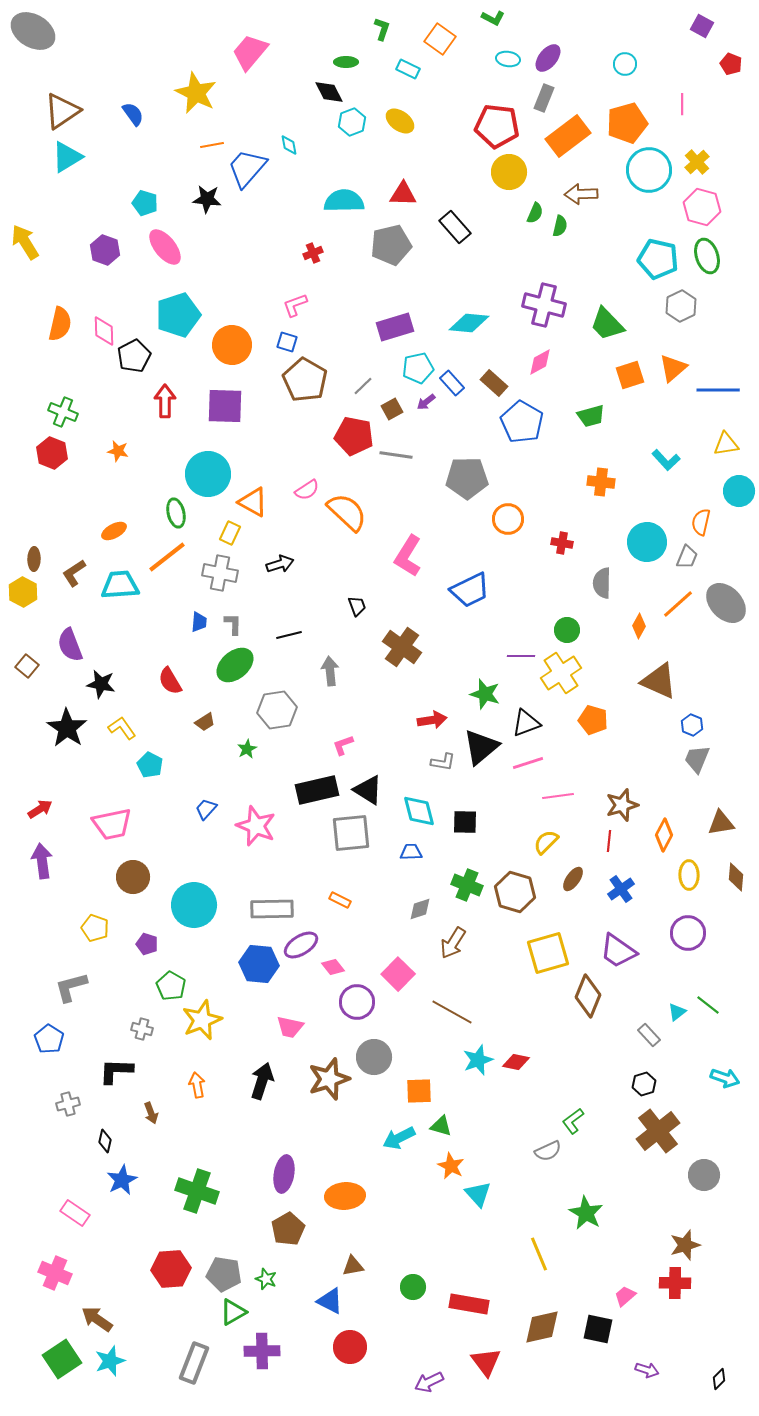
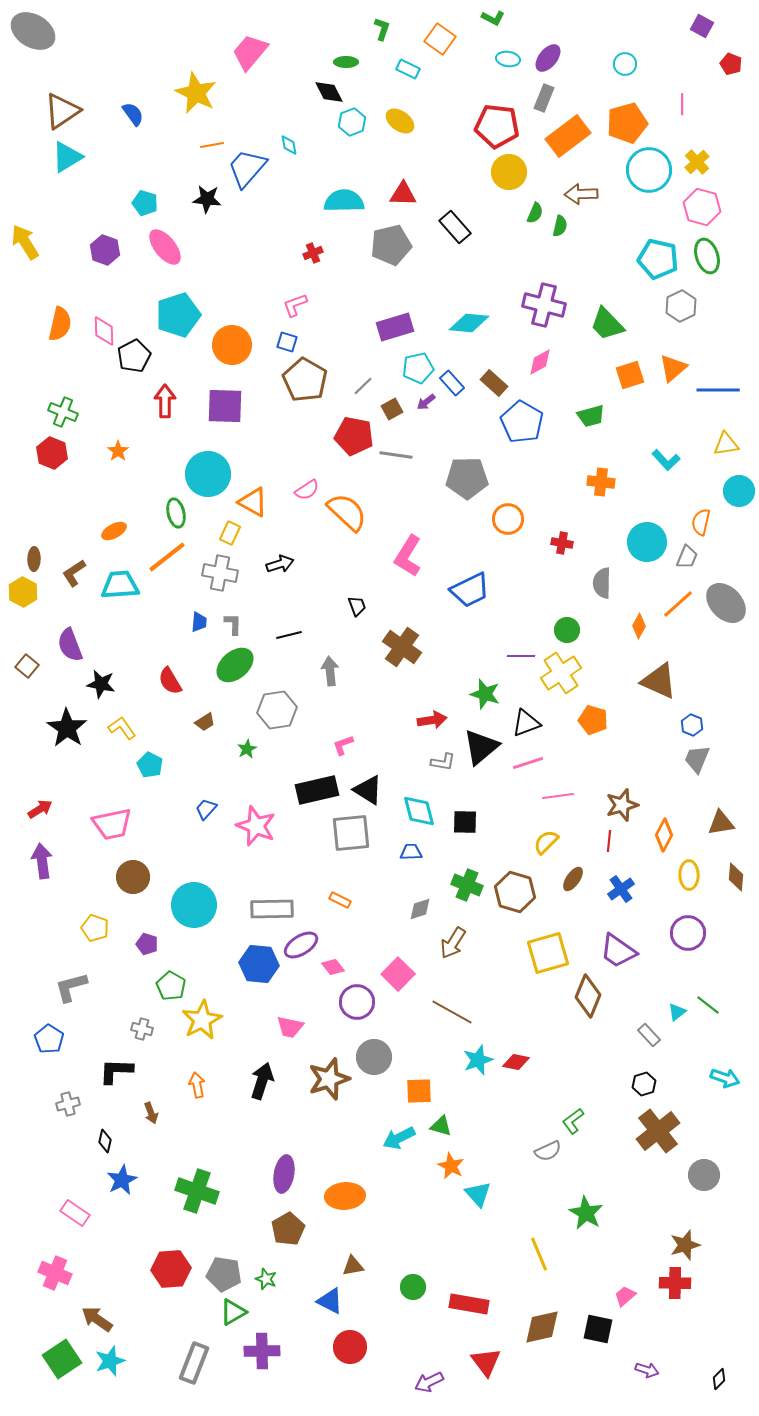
orange star at (118, 451): rotated 25 degrees clockwise
yellow star at (202, 1020): rotated 6 degrees counterclockwise
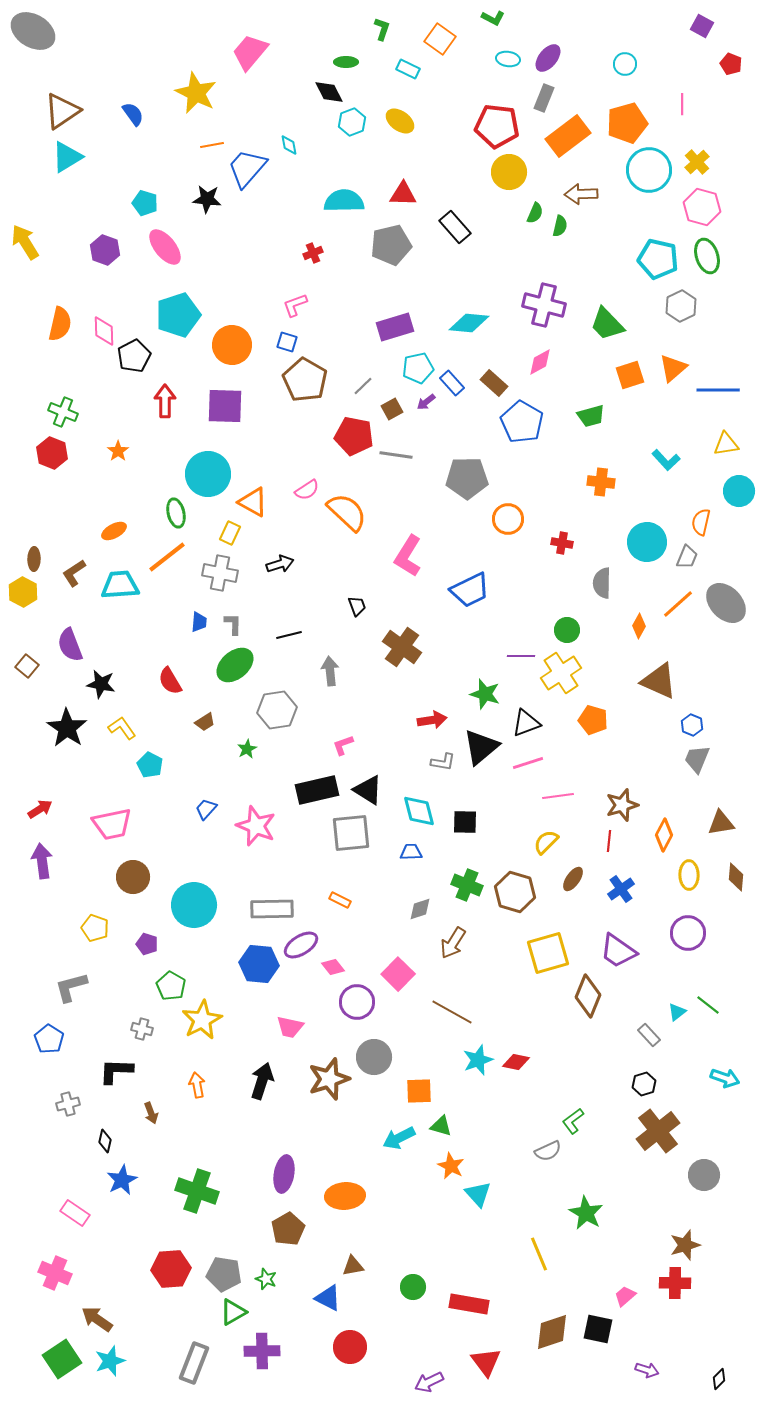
blue triangle at (330, 1301): moved 2 px left, 3 px up
brown diamond at (542, 1327): moved 10 px right, 5 px down; rotated 6 degrees counterclockwise
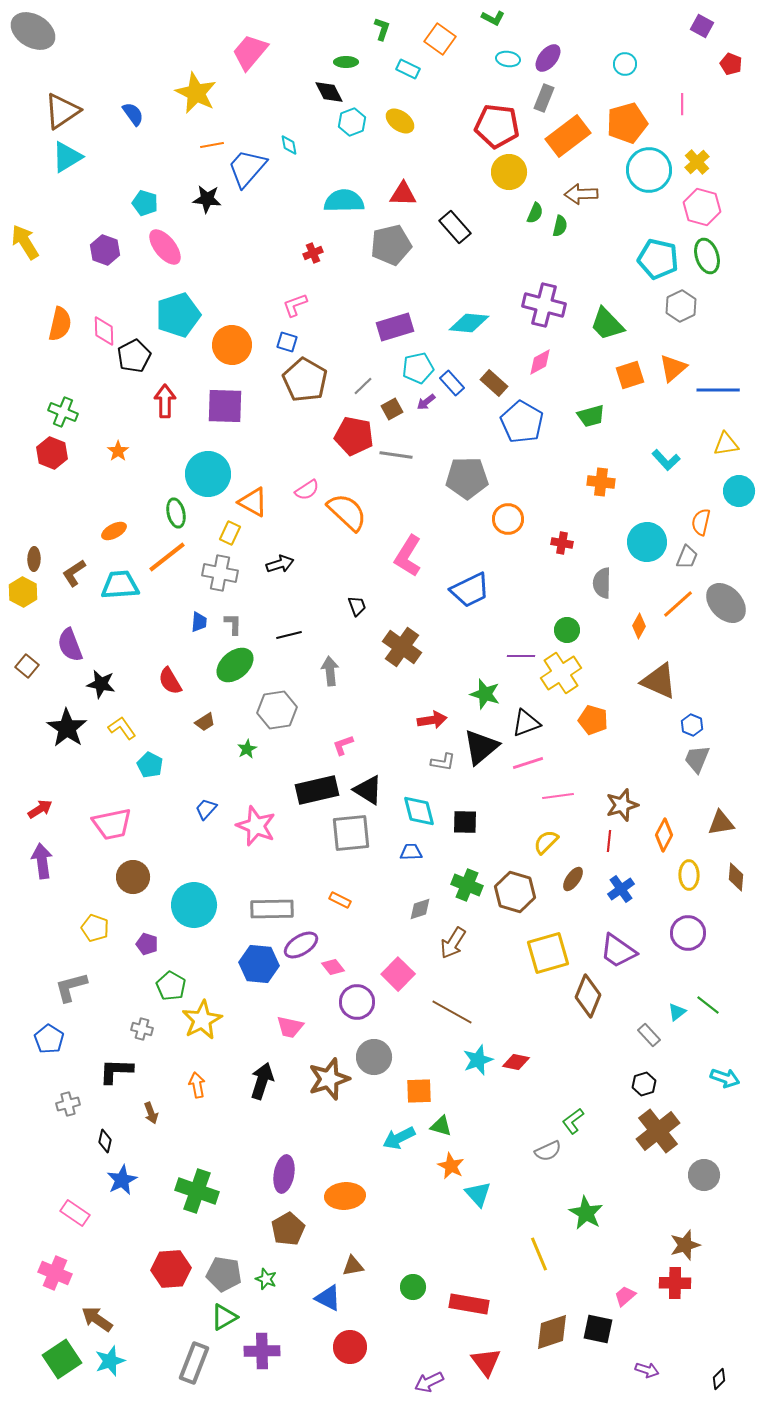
green triangle at (233, 1312): moved 9 px left, 5 px down
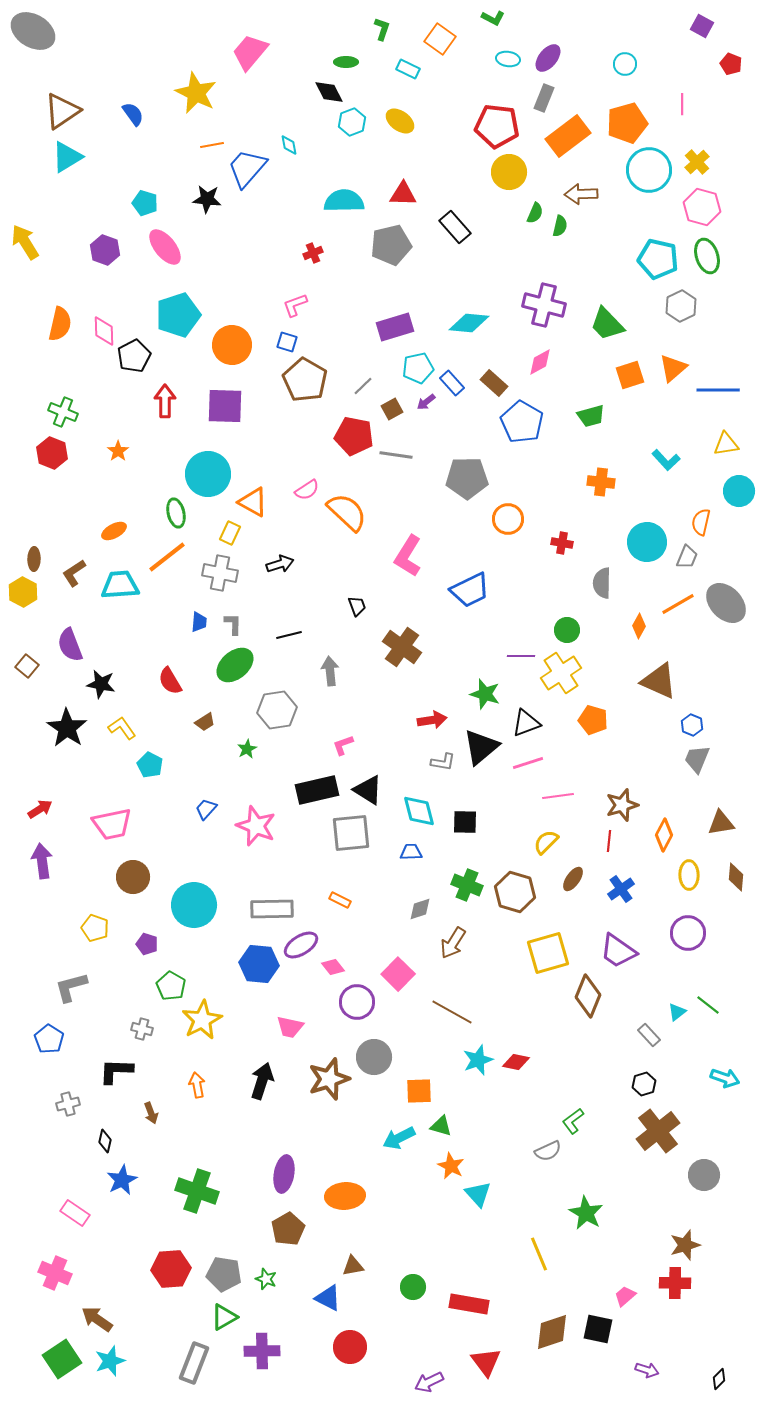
orange line at (678, 604): rotated 12 degrees clockwise
